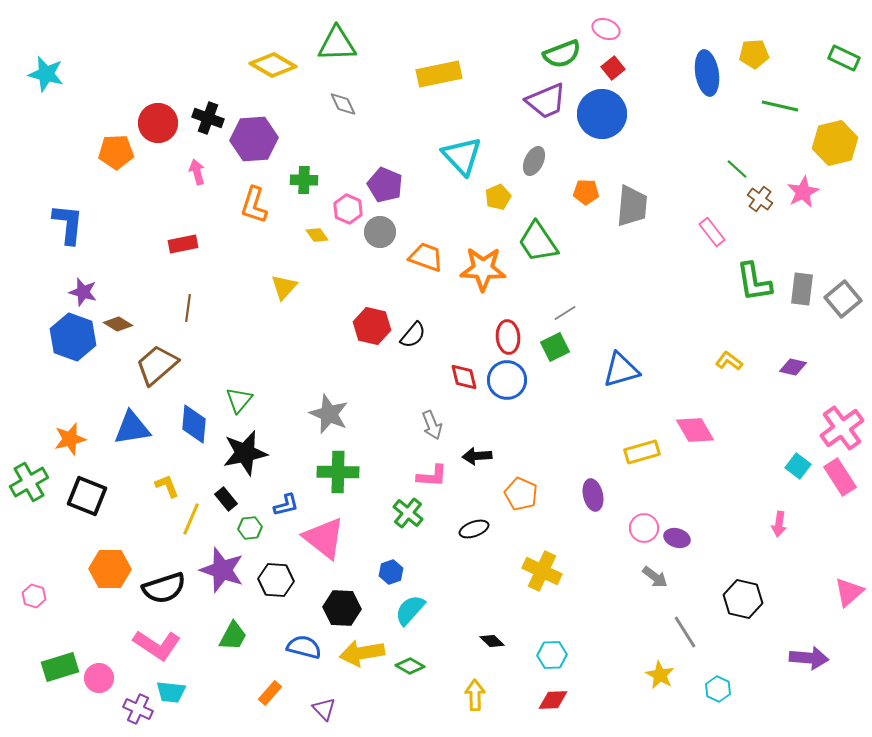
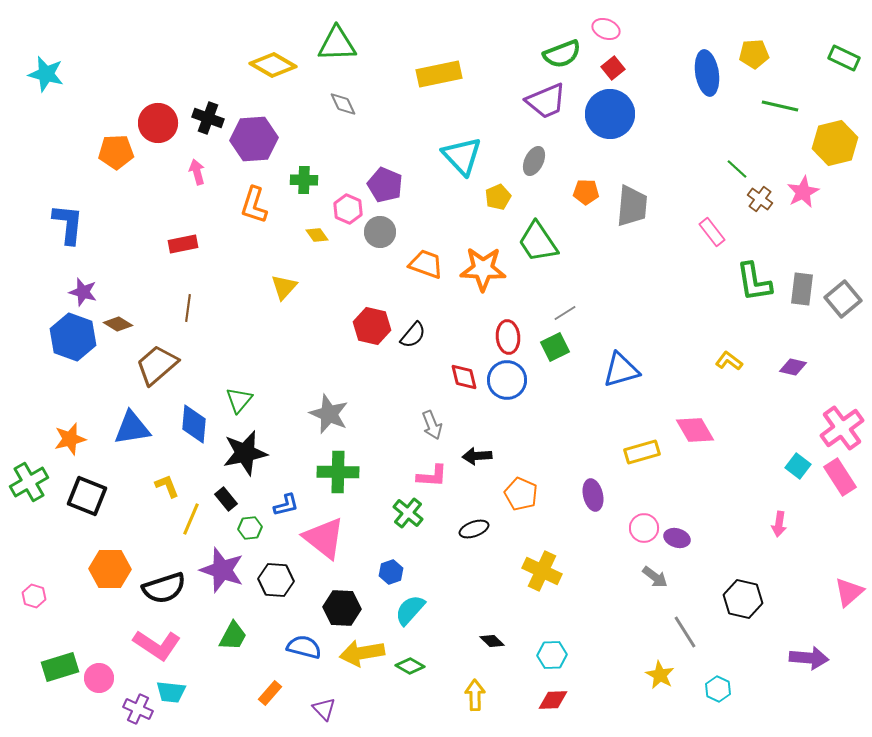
blue circle at (602, 114): moved 8 px right
orange trapezoid at (426, 257): moved 7 px down
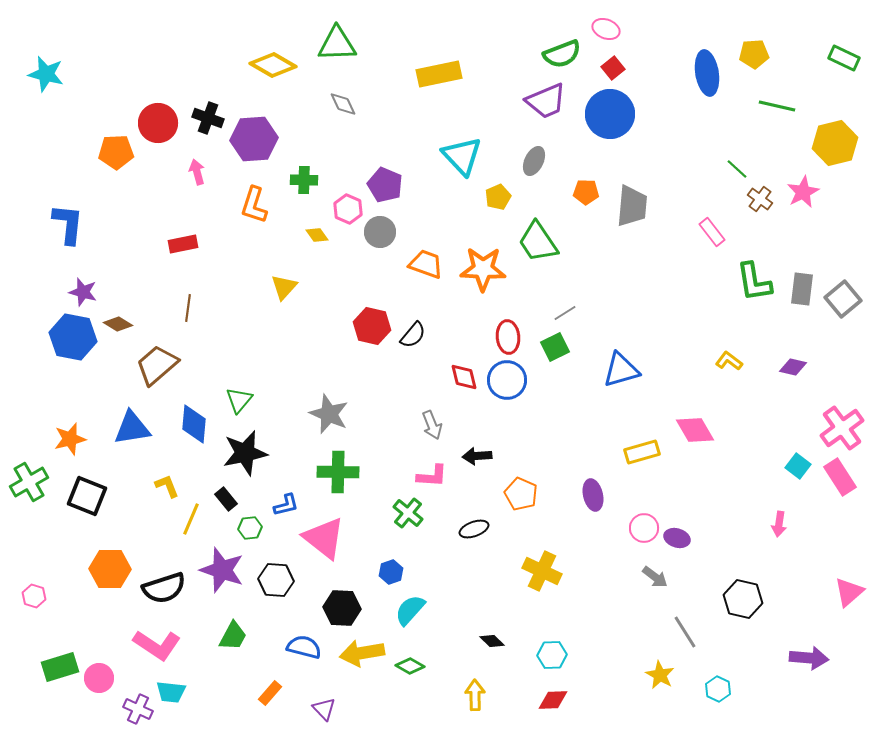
green line at (780, 106): moved 3 px left
blue hexagon at (73, 337): rotated 9 degrees counterclockwise
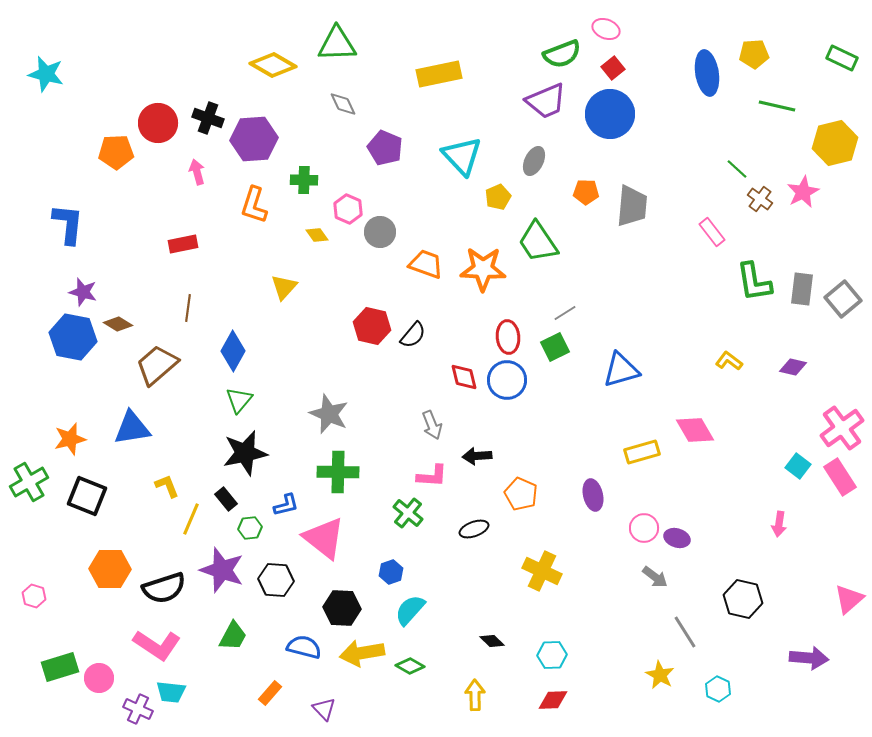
green rectangle at (844, 58): moved 2 px left
purple pentagon at (385, 185): moved 37 px up
blue diamond at (194, 424): moved 39 px right, 73 px up; rotated 24 degrees clockwise
pink triangle at (849, 592): moved 7 px down
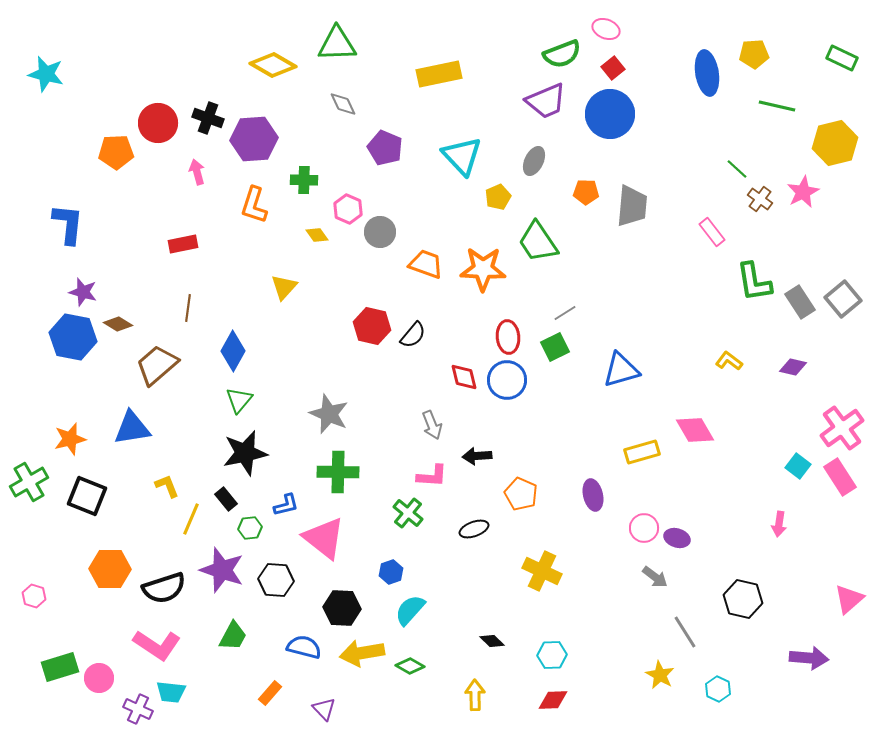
gray rectangle at (802, 289): moved 2 px left, 13 px down; rotated 40 degrees counterclockwise
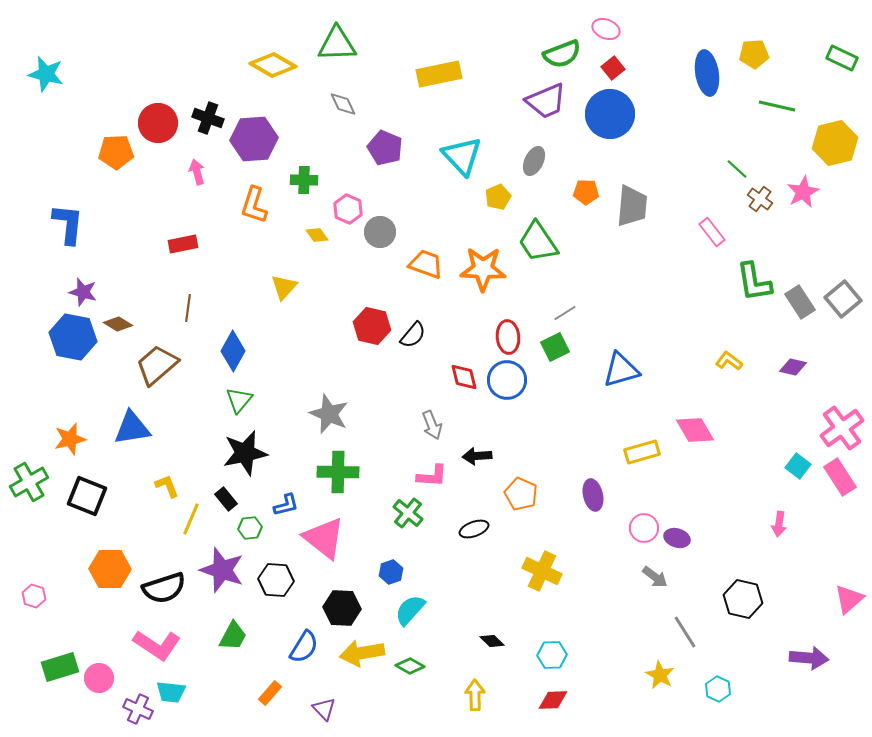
blue semicircle at (304, 647): rotated 108 degrees clockwise
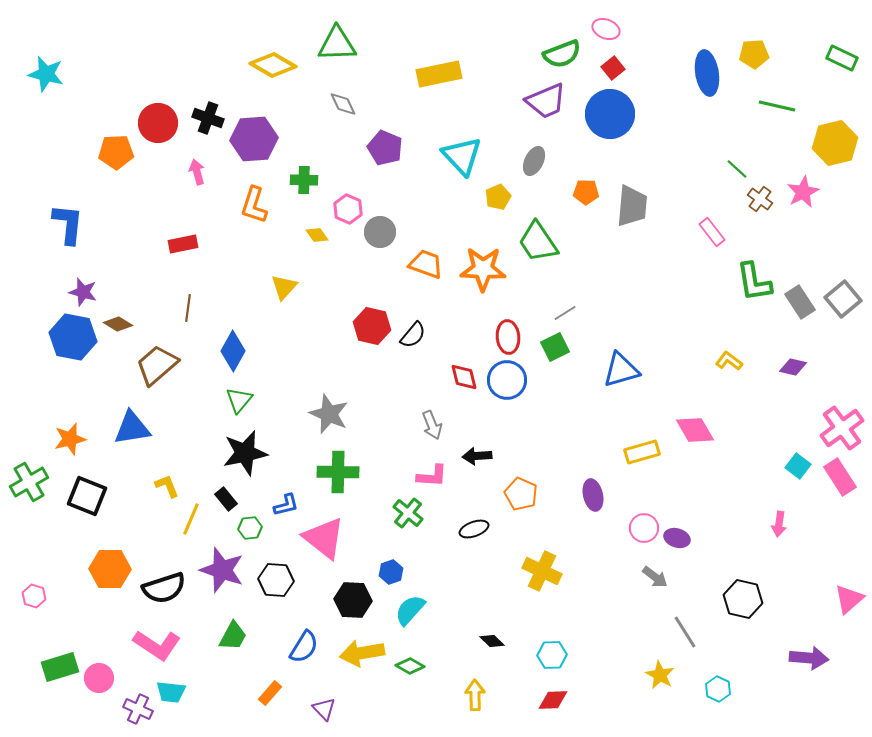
black hexagon at (342, 608): moved 11 px right, 8 px up
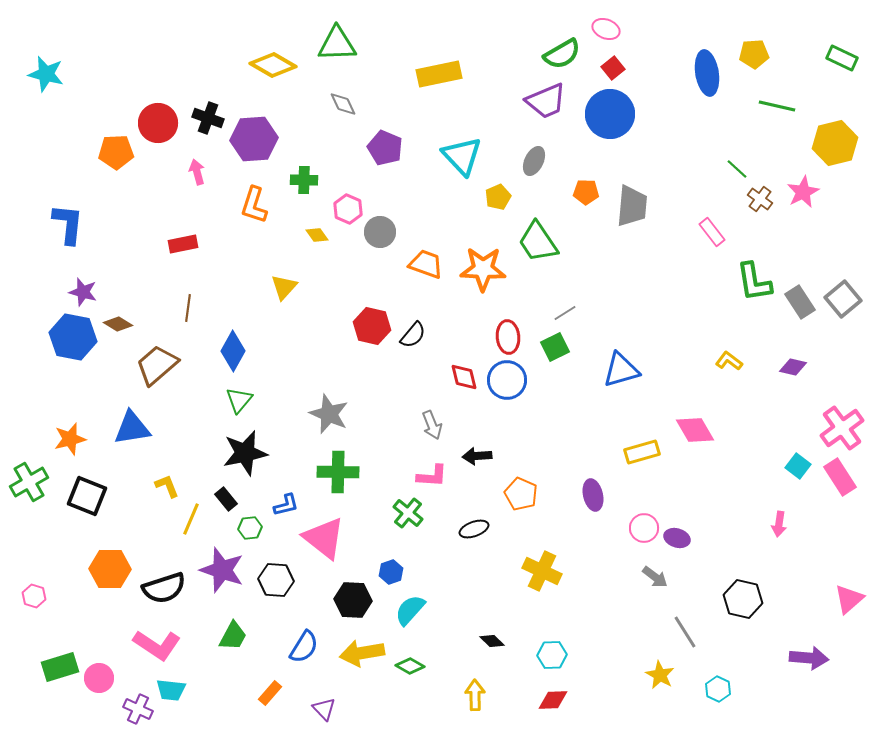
green semicircle at (562, 54): rotated 9 degrees counterclockwise
cyan trapezoid at (171, 692): moved 2 px up
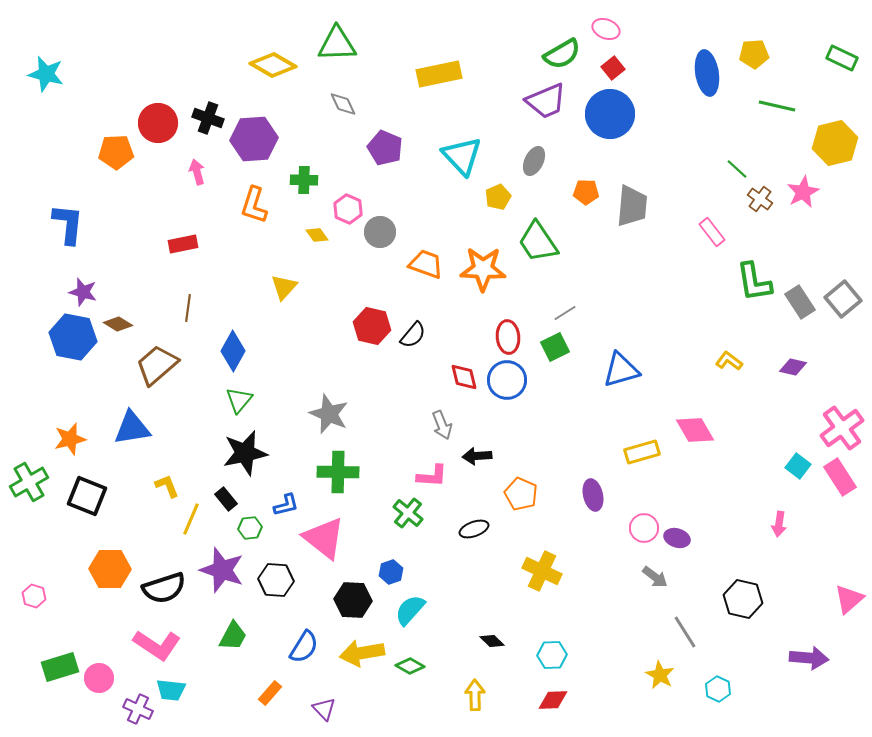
gray arrow at (432, 425): moved 10 px right
